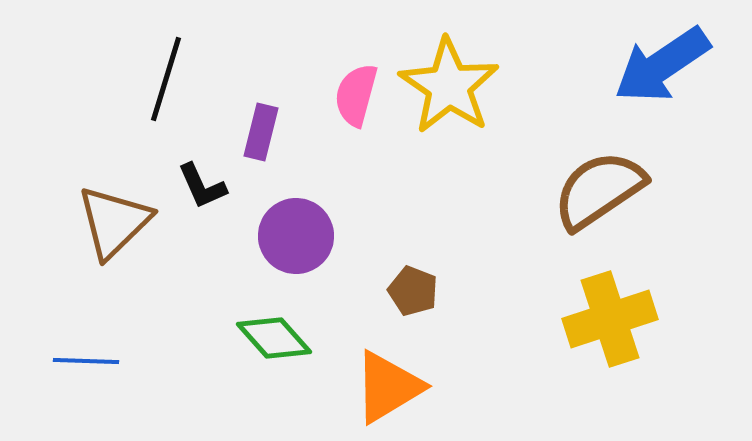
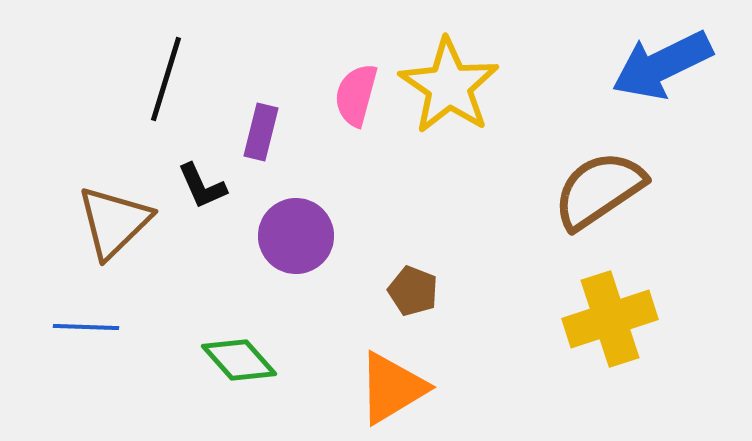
blue arrow: rotated 8 degrees clockwise
green diamond: moved 35 px left, 22 px down
blue line: moved 34 px up
orange triangle: moved 4 px right, 1 px down
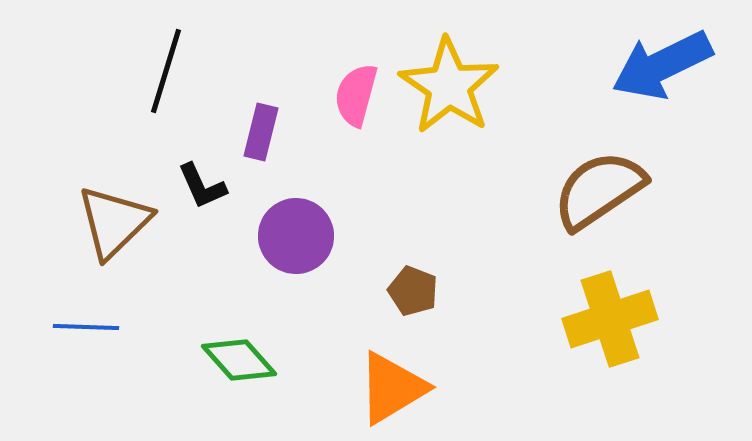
black line: moved 8 px up
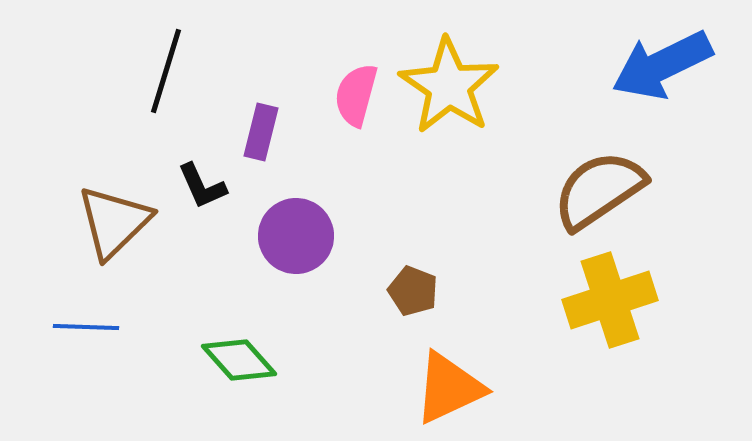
yellow cross: moved 19 px up
orange triangle: moved 57 px right; rotated 6 degrees clockwise
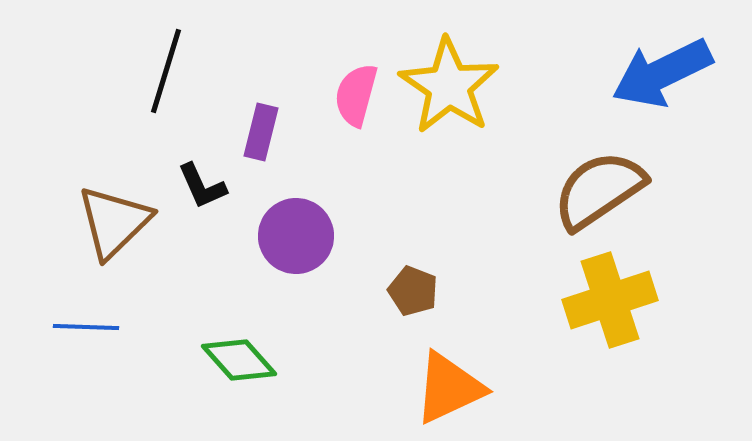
blue arrow: moved 8 px down
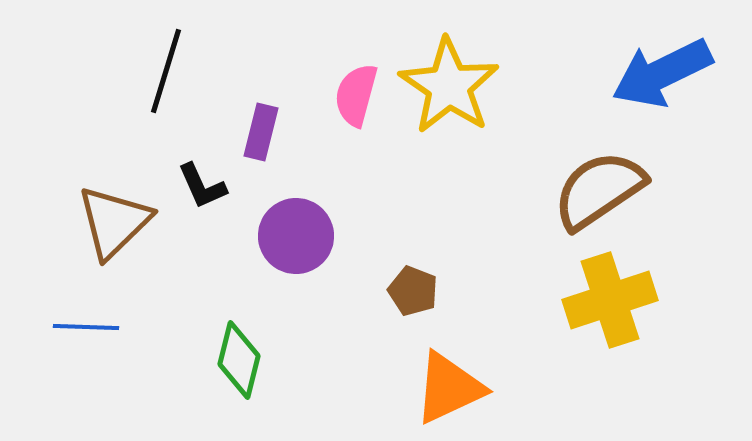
green diamond: rotated 56 degrees clockwise
